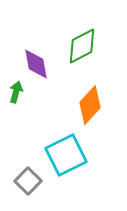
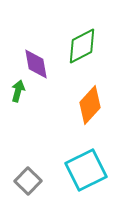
green arrow: moved 2 px right, 1 px up
cyan square: moved 20 px right, 15 px down
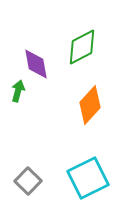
green diamond: moved 1 px down
cyan square: moved 2 px right, 8 px down
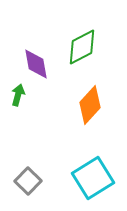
green arrow: moved 4 px down
cyan square: moved 5 px right; rotated 6 degrees counterclockwise
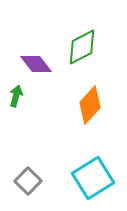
purple diamond: rotated 28 degrees counterclockwise
green arrow: moved 2 px left, 1 px down
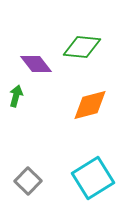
green diamond: rotated 33 degrees clockwise
orange diamond: rotated 33 degrees clockwise
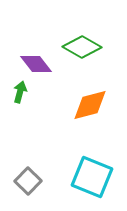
green diamond: rotated 24 degrees clockwise
green arrow: moved 4 px right, 4 px up
cyan square: moved 1 px left, 1 px up; rotated 36 degrees counterclockwise
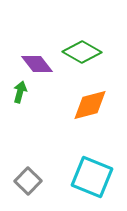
green diamond: moved 5 px down
purple diamond: moved 1 px right
